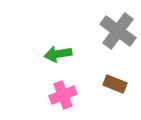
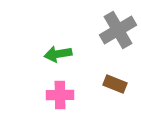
gray cross: moved 1 px up; rotated 24 degrees clockwise
pink cross: moved 3 px left; rotated 20 degrees clockwise
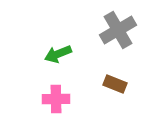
green arrow: rotated 12 degrees counterclockwise
pink cross: moved 4 px left, 4 px down
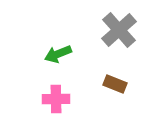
gray cross: moved 1 px right; rotated 12 degrees counterclockwise
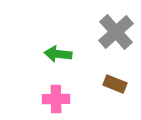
gray cross: moved 3 px left, 2 px down
green arrow: rotated 28 degrees clockwise
